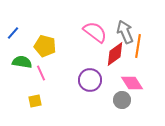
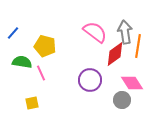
gray arrow: rotated 15 degrees clockwise
yellow square: moved 3 px left, 2 px down
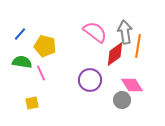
blue line: moved 7 px right, 1 px down
pink diamond: moved 2 px down
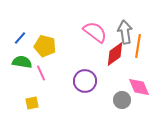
blue line: moved 4 px down
purple circle: moved 5 px left, 1 px down
pink diamond: moved 7 px right, 2 px down; rotated 10 degrees clockwise
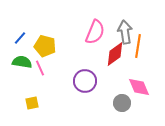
pink semicircle: rotated 75 degrees clockwise
pink line: moved 1 px left, 5 px up
gray circle: moved 3 px down
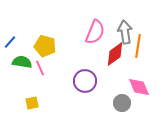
blue line: moved 10 px left, 4 px down
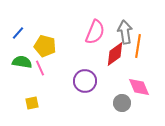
blue line: moved 8 px right, 9 px up
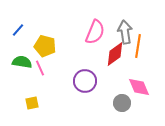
blue line: moved 3 px up
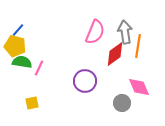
yellow pentagon: moved 30 px left
pink line: moved 1 px left; rotated 49 degrees clockwise
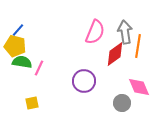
purple circle: moved 1 px left
